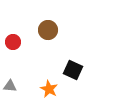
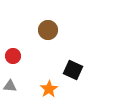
red circle: moved 14 px down
orange star: rotated 12 degrees clockwise
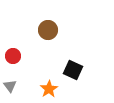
gray triangle: rotated 48 degrees clockwise
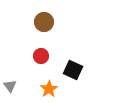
brown circle: moved 4 px left, 8 px up
red circle: moved 28 px right
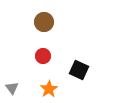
red circle: moved 2 px right
black square: moved 6 px right
gray triangle: moved 2 px right, 2 px down
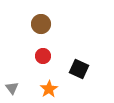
brown circle: moved 3 px left, 2 px down
black square: moved 1 px up
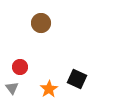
brown circle: moved 1 px up
red circle: moved 23 px left, 11 px down
black square: moved 2 px left, 10 px down
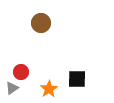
red circle: moved 1 px right, 5 px down
black square: rotated 24 degrees counterclockwise
gray triangle: rotated 32 degrees clockwise
